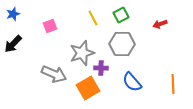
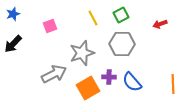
purple cross: moved 8 px right, 9 px down
gray arrow: rotated 50 degrees counterclockwise
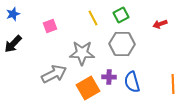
gray star: rotated 20 degrees clockwise
blue semicircle: rotated 25 degrees clockwise
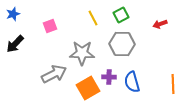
black arrow: moved 2 px right
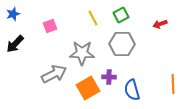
blue semicircle: moved 8 px down
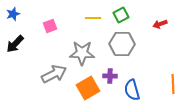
yellow line: rotated 63 degrees counterclockwise
purple cross: moved 1 px right, 1 px up
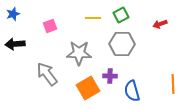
black arrow: rotated 42 degrees clockwise
gray star: moved 3 px left
gray arrow: moved 7 px left; rotated 100 degrees counterclockwise
blue semicircle: moved 1 px down
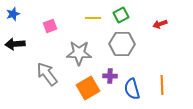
orange line: moved 11 px left, 1 px down
blue semicircle: moved 2 px up
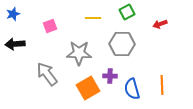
green square: moved 6 px right, 3 px up
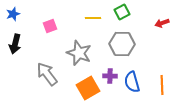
green square: moved 5 px left
red arrow: moved 2 px right, 1 px up
black arrow: rotated 72 degrees counterclockwise
gray star: rotated 20 degrees clockwise
blue semicircle: moved 7 px up
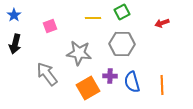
blue star: moved 1 px right, 1 px down; rotated 16 degrees counterclockwise
gray star: rotated 15 degrees counterclockwise
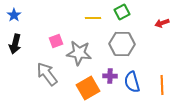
pink square: moved 6 px right, 15 px down
